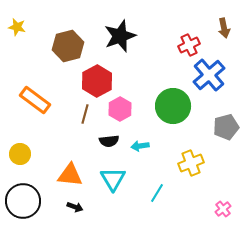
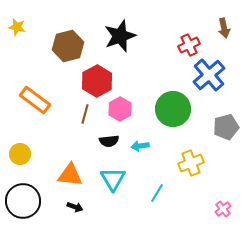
green circle: moved 3 px down
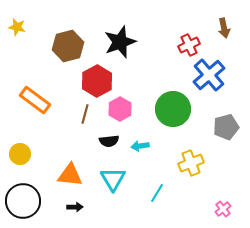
black star: moved 6 px down
black arrow: rotated 21 degrees counterclockwise
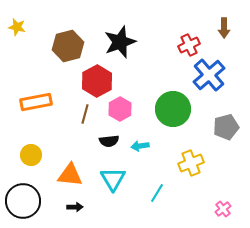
brown arrow: rotated 12 degrees clockwise
orange rectangle: moved 1 px right, 2 px down; rotated 48 degrees counterclockwise
yellow circle: moved 11 px right, 1 px down
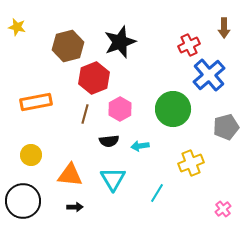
red hexagon: moved 3 px left, 3 px up; rotated 8 degrees clockwise
